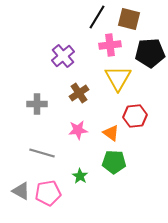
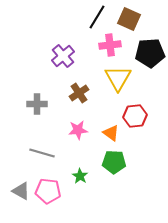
brown square: rotated 10 degrees clockwise
pink pentagon: moved 2 px up; rotated 15 degrees clockwise
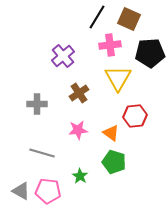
green pentagon: rotated 15 degrees clockwise
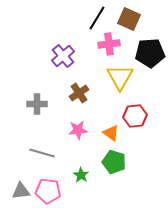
black line: moved 1 px down
pink cross: moved 1 px left, 1 px up
yellow triangle: moved 2 px right, 1 px up
green star: moved 1 px right, 1 px up
gray triangle: rotated 36 degrees counterclockwise
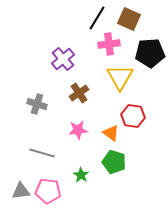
purple cross: moved 3 px down
gray cross: rotated 18 degrees clockwise
red hexagon: moved 2 px left; rotated 15 degrees clockwise
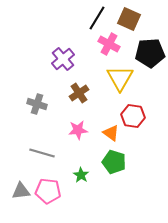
pink cross: rotated 35 degrees clockwise
yellow triangle: moved 1 px down
